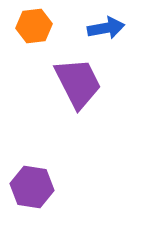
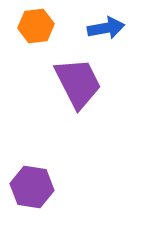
orange hexagon: moved 2 px right
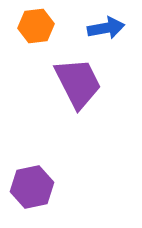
purple hexagon: rotated 21 degrees counterclockwise
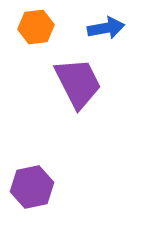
orange hexagon: moved 1 px down
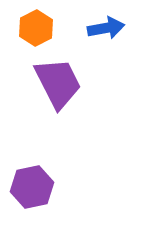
orange hexagon: moved 1 px down; rotated 20 degrees counterclockwise
purple trapezoid: moved 20 px left
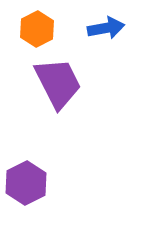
orange hexagon: moved 1 px right, 1 px down
purple hexagon: moved 6 px left, 4 px up; rotated 15 degrees counterclockwise
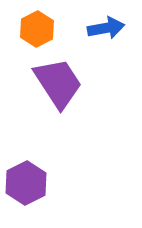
purple trapezoid: rotated 6 degrees counterclockwise
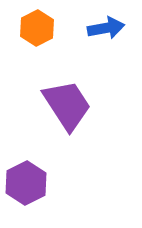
orange hexagon: moved 1 px up
purple trapezoid: moved 9 px right, 22 px down
